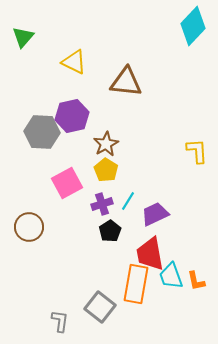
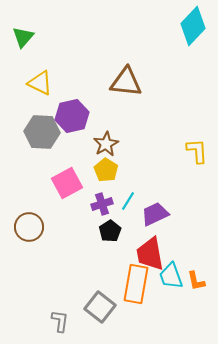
yellow triangle: moved 34 px left, 21 px down
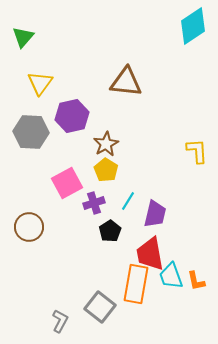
cyan diamond: rotated 12 degrees clockwise
yellow triangle: rotated 40 degrees clockwise
gray hexagon: moved 11 px left
purple cross: moved 8 px left, 1 px up
purple trapezoid: rotated 128 degrees clockwise
gray L-shape: rotated 20 degrees clockwise
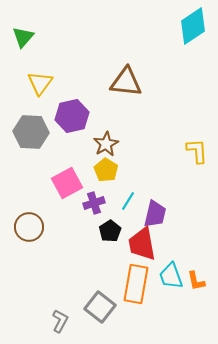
red trapezoid: moved 8 px left, 10 px up
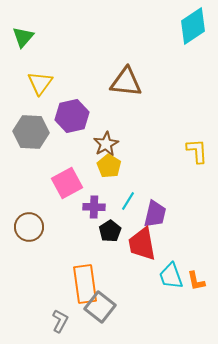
yellow pentagon: moved 3 px right, 4 px up
purple cross: moved 4 px down; rotated 20 degrees clockwise
orange rectangle: moved 51 px left; rotated 18 degrees counterclockwise
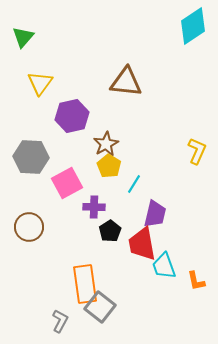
gray hexagon: moved 25 px down
yellow L-shape: rotated 28 degrees clockwise
cyan line: moved 6 px right, 17 px up
cyan trapezoid: moved 7 px left, 10 px up
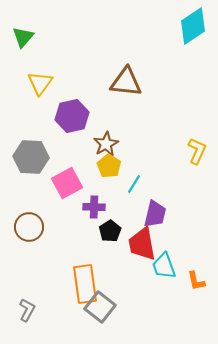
gray L-shape: moved 33 px left, 11 px up
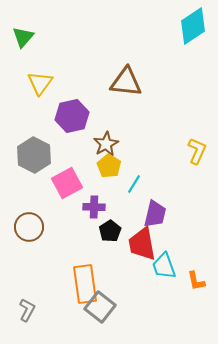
gray hexagon: moved 3 px right, 2 px up; rotated 24 degrees clockwise
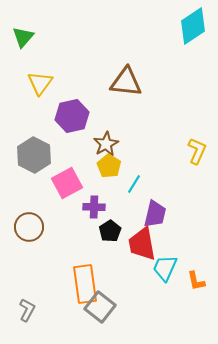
cyan trapezoid: moved 1 px right, 2 px down; rotated 44 degrees clockwise
